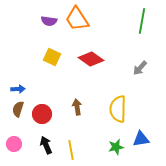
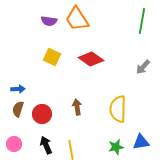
gray arrow: moved 3 px right, 1 px up
blue triangle: moved 3 px down
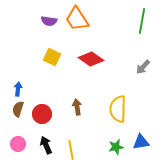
blue arrow: rotated 80 degrees counterclockwise
pink circle: moved 4 px right
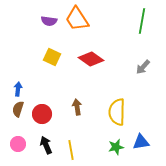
yellow semicircle: moved 1 px left, 3 px down
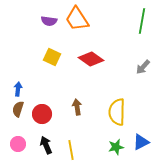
blue triangle: rotated 18 degrees counterclockwise
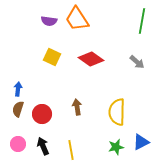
gray arrow: moved 6 px left, 5 px up; rotated 91 degrees counterclockwise
black arrow: moved 3 px left, 1 px down
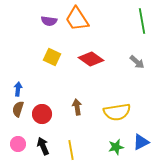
green line: rotated 20 degrees counterclockwise
yellow semicircle: rotated 100 degrees counterclockwise
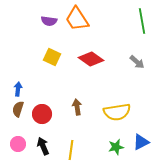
yellow line: rotated 18 degrees clockwise
